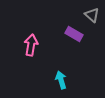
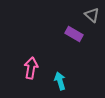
pink arrow: moved 23 px down
cyan arrow: moved 1 px left, 1 px down
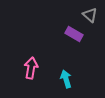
gray triangle: moved 2 px left
cyan arrow: moved 6 px right, 2 px up
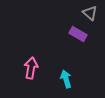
gray triangle: moved 2 px up
purple rectangle: moved 4 px right
